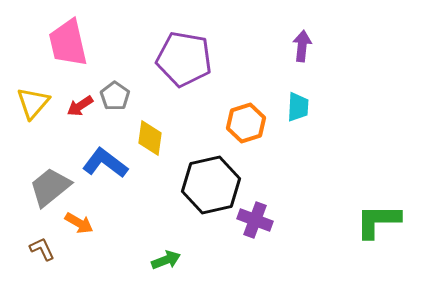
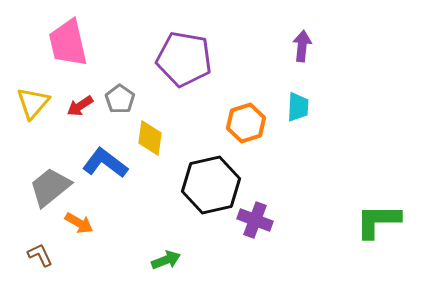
gray pentagon: moved 5 px right, 3 px down
brown L-shape: moved 2 px left, 6 px down
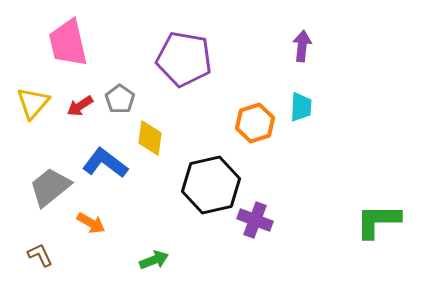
cyan trapezoid: moved 3 px right
orange hexagon: moved 9 px right
orange arrow: moved 12 px right
green arrow: moved 12 px left
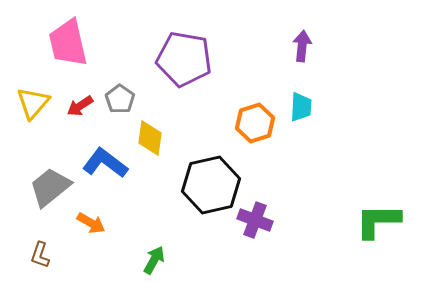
brown L-shape: rotated 136 degrees counterclockwise
green arrow: rotated 40 degrees counterclockwise
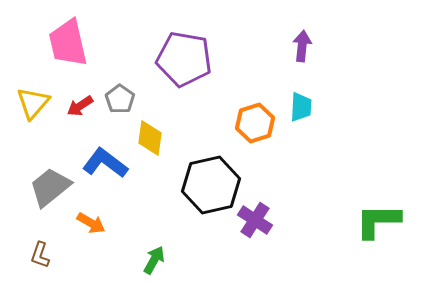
purple cross: rotated 12 degrees clockwise
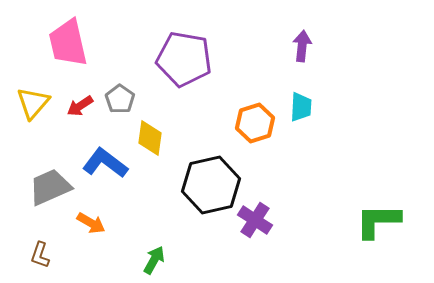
gray trapezoid: rotated 15 degrees clockwise
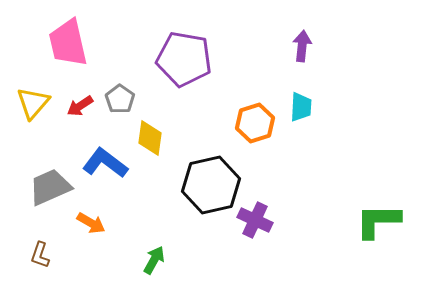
purple cross: rotated 8 degrees counterclockwise
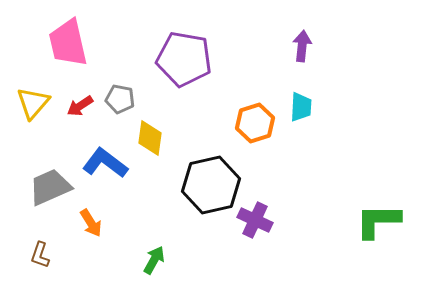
gray pentagon: rotated 24 degrees counterclockwise
orange arrow: rotated 28 degrees clockwise
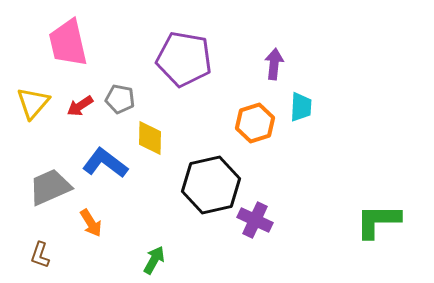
purple arrow: moved 28 px left, 18 px down
yellow diamond: rotated 6 degrees counterclockwise
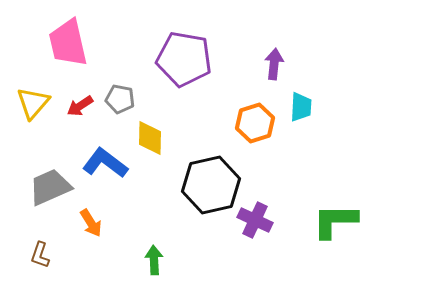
green L-shape: moved 43 px left
green arrow: rotated 32 degrees counterclockwise
